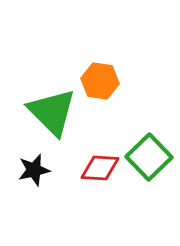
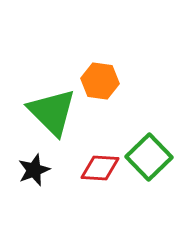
black star: rotated 8 degrees counterclockwise
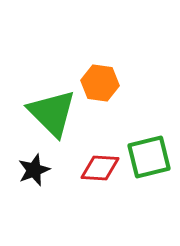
orange hexagon: moved 2 px down
green triangle: moved 1 px down
green square: rotated 30 degrees clockwise
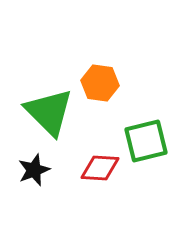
green triangle: moved 3 px left, 1 px up
green square: moved 3 px left, 16 px up
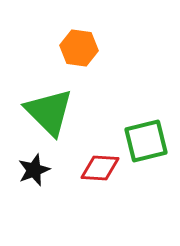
orange hexagon: moved 21 px left, 35 px up
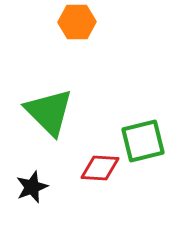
orange hexagon: moved 2 px left, 26 px up; rotated 9 degrees counterclockwise
green square: moved 3 px left
black star: moved 2 px left, 17 px down
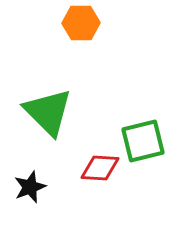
orange hexagon: moved 4 px right, 1 px down
green triangle: moved 1 px left
black star: moved 2 px left
